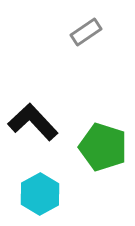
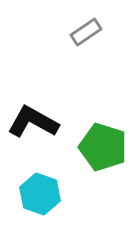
black L-shape: rotated 18 degrees counterclockwise
cyan hexagon: rotated 12 degrees counterclockwise
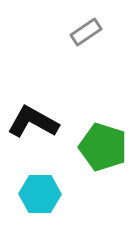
cyan hexagon: rotated 18 degrees counterclockwise
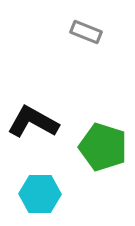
gray rectangle: rotated 56 degrees clockwise
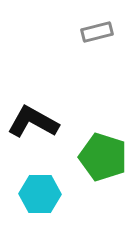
gray rectangle: moved 11 px right; rotated 36 degrees counterclockwise
green pentagon: moved 10 px down
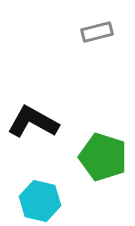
cyan hexagon: moved 7 px down; rotated 12 degrees clockwise
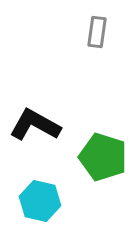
gray rectangle: rotated 68 degrees counterclockwise
black L-shape: moved 2 px right, 3 px down
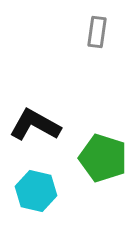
green pentagon: moved 1 px down
cyan hexagon: moved 4 px left, 10 px up
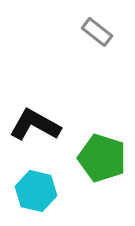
gray rectangle: rotated 60 degrees counterclockwise
green pentagon: moved 1 px left
